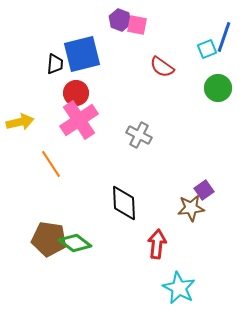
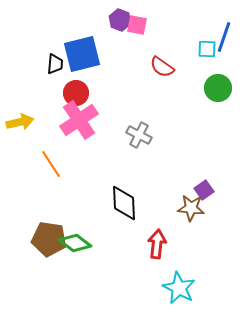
cyan square: rotated 24 degrees clockwise
brown star: rotated 12 degrees clockwise
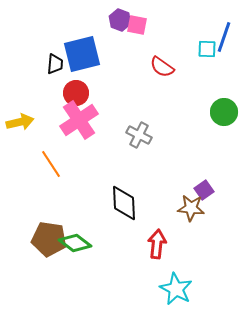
green circle: moved 6 px right, 24 px down
cyan star: moved 3 px left, 1 px down
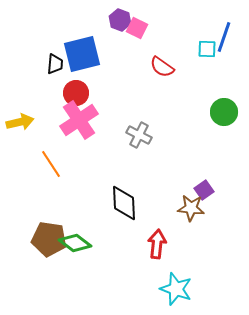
pink square: moved 3 px down; rotated 15 degrees clockwise
cyan star: rotated 8 degrees counterclockwise
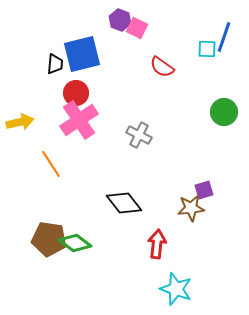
purple square: rotated 18 degrees clockwise
black diamond: rotated 36 degrees counterclockwise
brown star: rotated 12 degrees counterclockwise
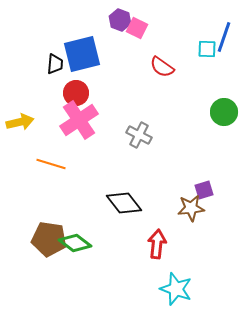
orange line: rotated 40 degrees counterclockwise
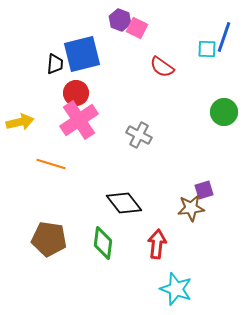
green diamond: moved 28 px right; rotated 60 degrees clockwise
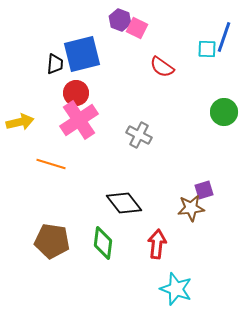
brown pentagon: moved 3 px right, 2 px down
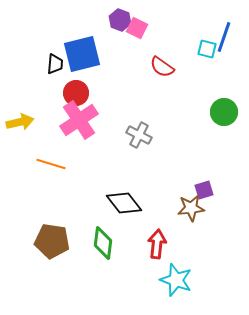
cyan square: rotated 12 degrees clockwise
cyan star: moved 9 px up
